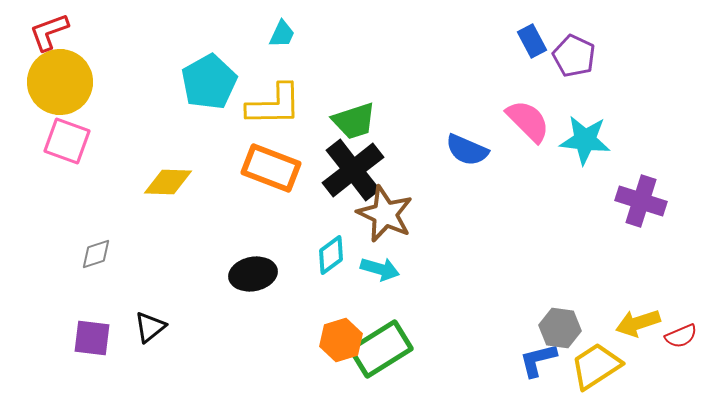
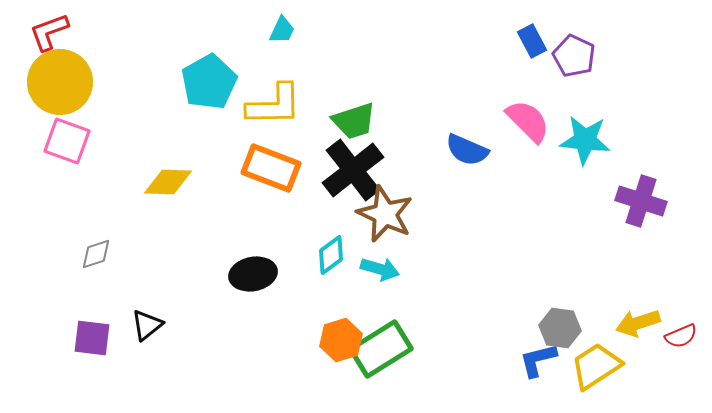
cyan trapezoid: moved 4 px up
black triangle: moved 3 px left, 2 px up
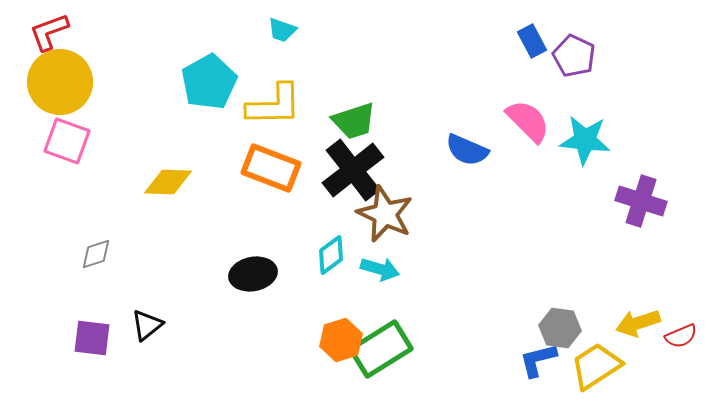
cyan trapezoid: rotated 84 degrees clockwise
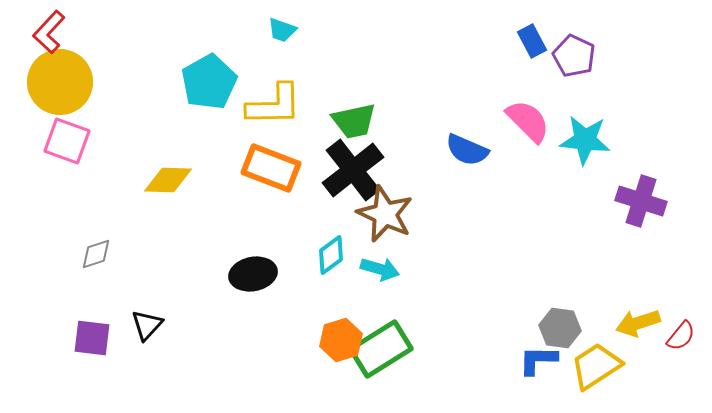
red L-shape: rotated 27 degrees counterclockwise
green trapezoid: rotated 6 degrees clockwise
yellow diamond: moved 2 px up
black triangle: rotated 8 degrees counterclockwise
red semicircle: rotated 28 degrees counterclockwise
blue L-shape: rotated 15 degrees clockwise
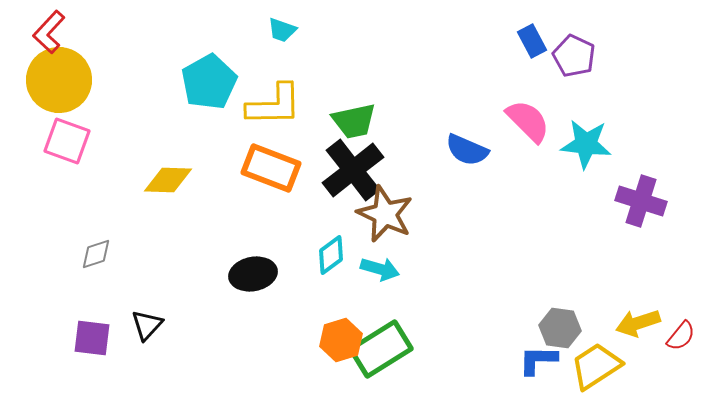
yellow circle: moved 1 px left, 2 px up
cyan star: moved 1 px right, 4 px down
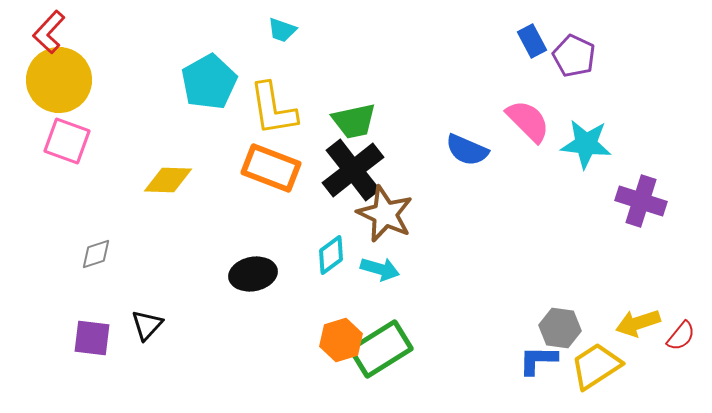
yellow L-shape: moved 1 px left, 4 px down; rotated 82 degrees clockwise
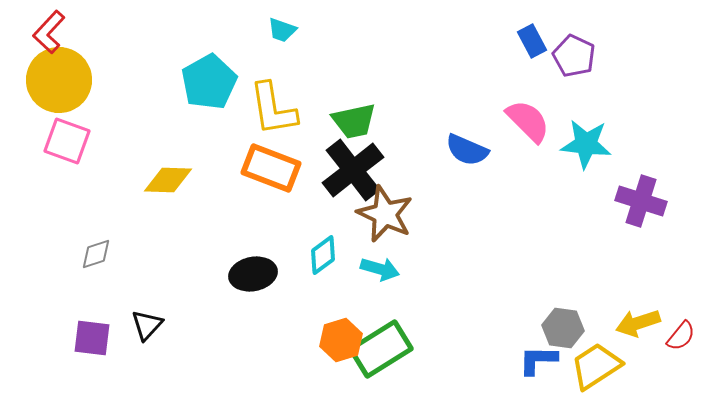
cyan diamond: moved 8 px left
gray hexagon: moved 3 px right
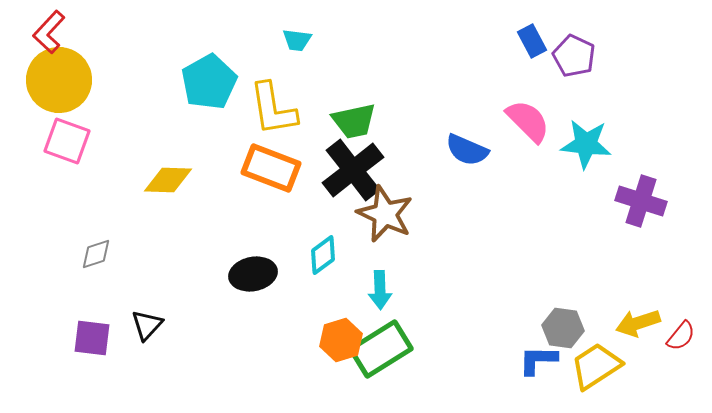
cyan trapezoid: moved 15 px right, 10 px down; rotated 12 degrees counterclockwise
cyan arrow: moved 21 px down; rotated 72 degrees clockwise
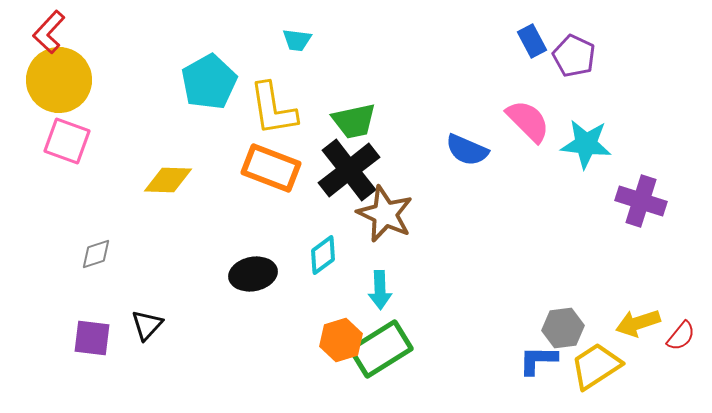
black cross: moved 4 px left
gray hexagon: rotated 15 degrees counterclockwise
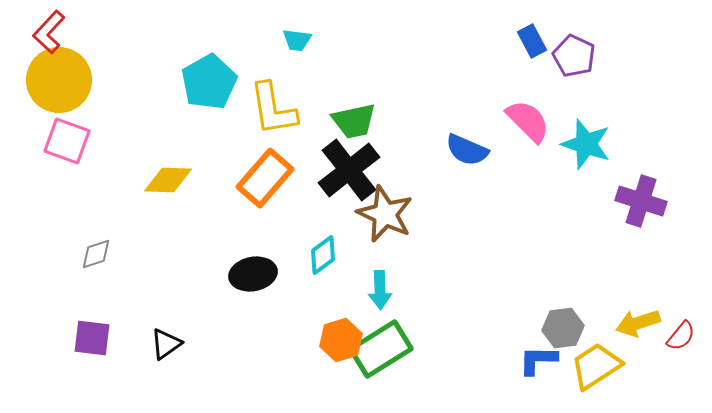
cyan star: rotated 12 degrees clockwise
orange rectangle: moved 6 px left, 10 px down; rotated 70 degrees counterclockwise
black triangle: moved 19 px right, 19 px down; rotated 12 degrees clockwise
